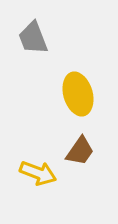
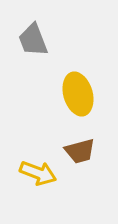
gray trapezoid: moved 2 px down
brown trapezoid: rotated 40 degrees clockwise
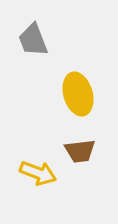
brown trapezoid: rotated 8 degrees clockwise
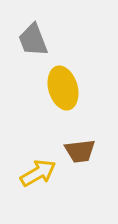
yellow ellipse: moved 15 px left, 6 px up
yellow arrow: rotated 51 degrees counterclockwise
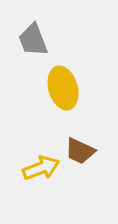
brown trapezoid: rotated 32 degrees clockwise
yellow arrow: moved 3 px right, 5 px up; rotated 9 degrees clockwise
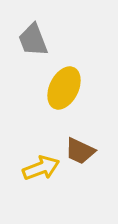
yellow ellipse: moved 1 px right; rotated 42 degrees clockwise
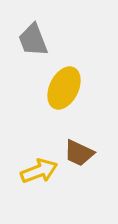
brown trapezoid: moved 1 px left, 2 px down
yellow arrow: moved 2 px left, 3 px down
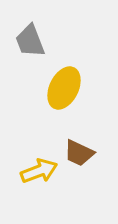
gray trapezoid: moved 3 px left, 1 px down
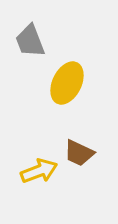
yellow ellipse: moved 3 px right, 5 px up
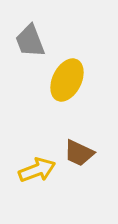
yellow ellipse: moved 3 px up
yellow arrow: moved 2 px left, 1 px up
